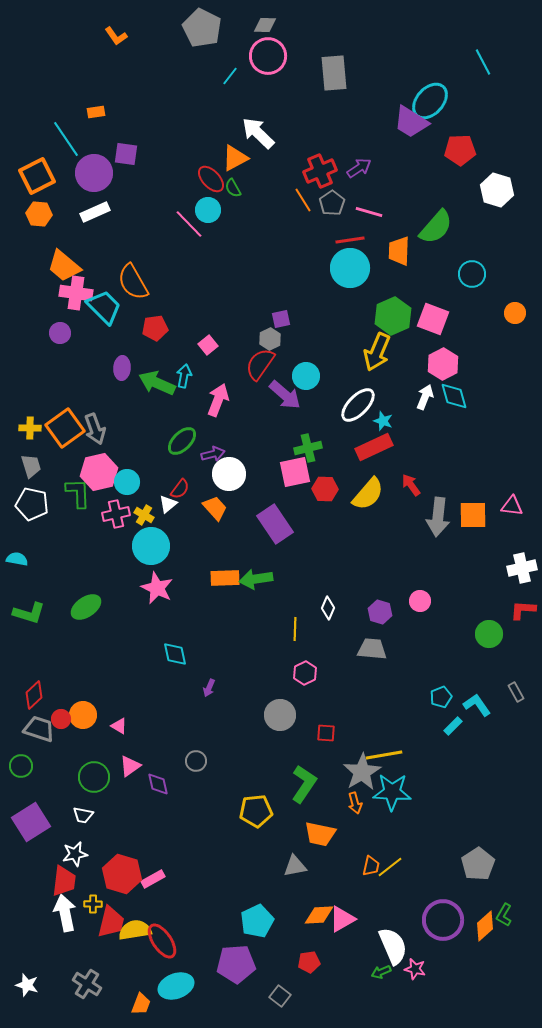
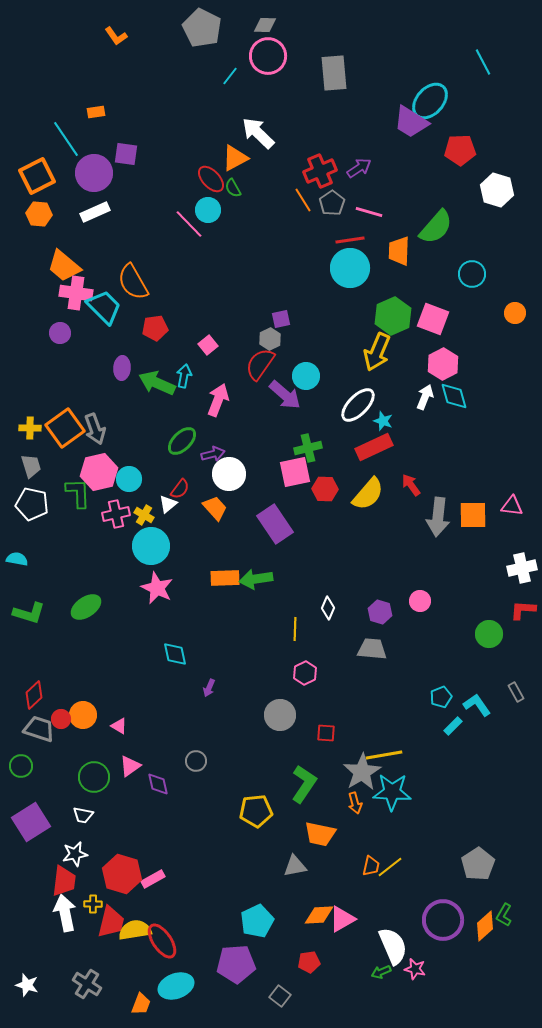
cyan circle at (127, 482): moved 2 px right, 3 px up
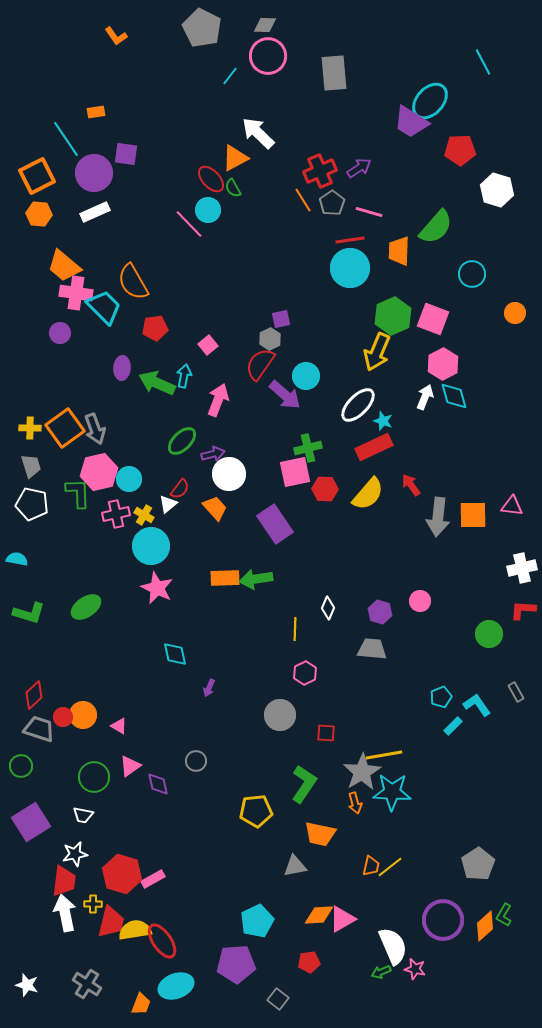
red circle at (61, 719): moved 2 px right, 2 px up
gray square at (280, 996): moved 2 px left, 3 px down
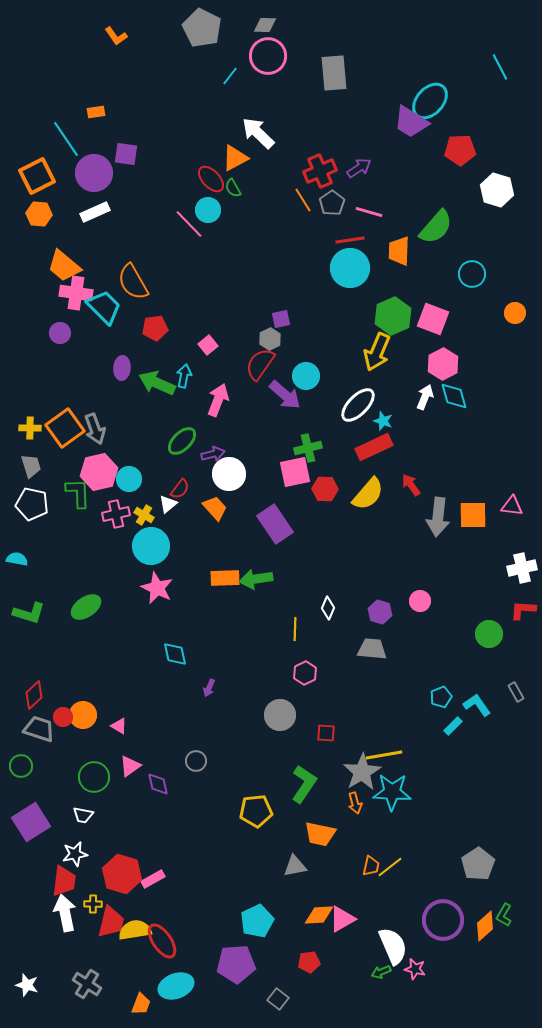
cyan line at (483, 62): moved 17 px right, 5 px down
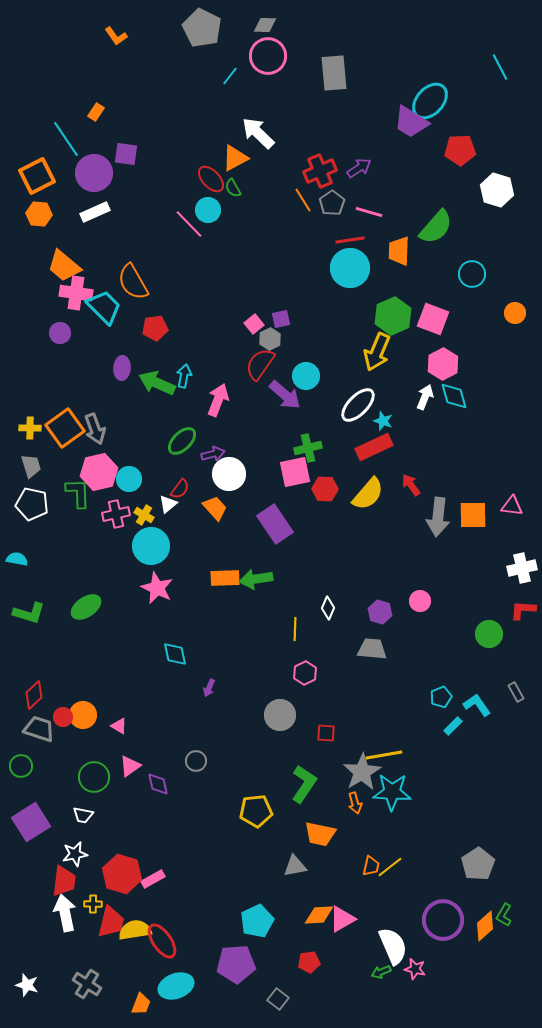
orange rectangle at (96, 112): rotated 48 degrees counterclockwise
pink square at (208, 345): moved 46 px right, 21 px up
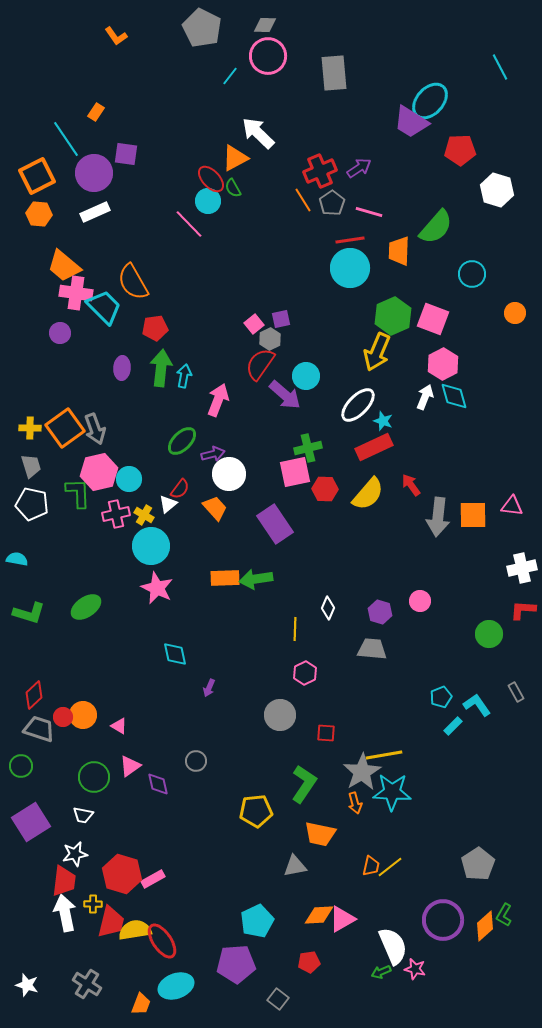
cyan circle at (208, 210): moved 9 px up
green arrow at (157, 383): moved 4 px right, 15 px up; rotated 72 degrees clockwise
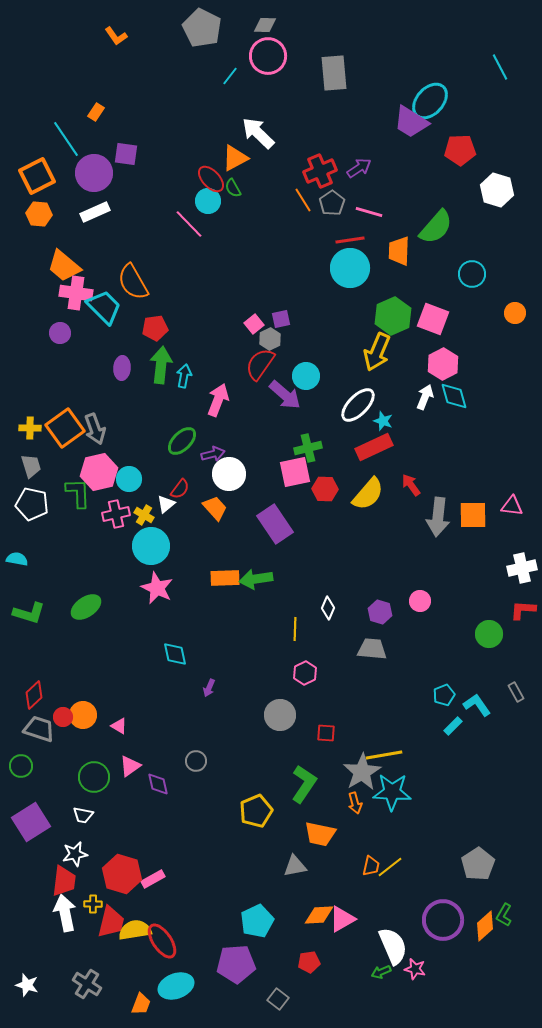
green arrow at (161, 368): moved 3 px up
white triangle at (168, 504): moved 2 px left
cyan pentagon at (441, 697): moved 3 px right, 2 px up
yellow pentagon at (256, 811): rotated 16 degrees counterclockwise
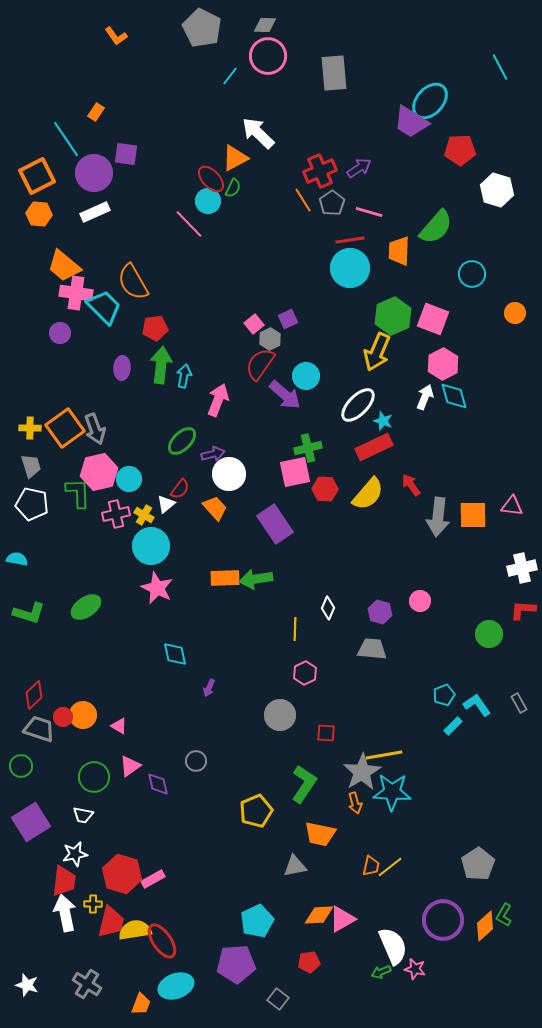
green semicircle at (233, 188): rotated 126 degrees counterclockwise
purple square at (281, 319): moved 7 px right; rotated 12 degrees counterclockwise
gray rectangle at (516, 692): moved 3 px right, 11 px down
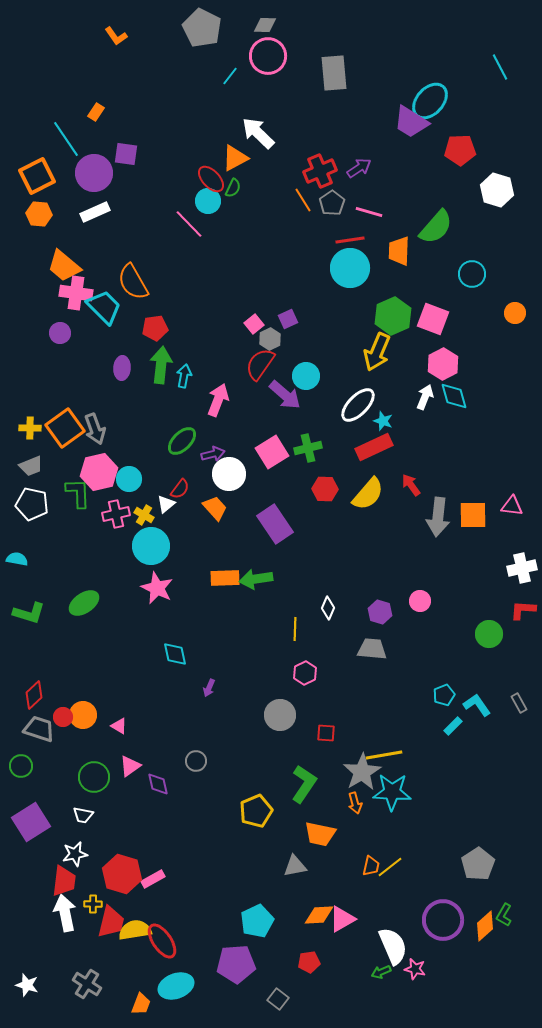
gray trapezoid at (31, 466): rotated 85 degrees clockwise
pink square at (295, 472): moved 23 px left, 20 px up; rotated 20 degrees counterclockwise
green ellipse at (86, 607): moved 2 px left, 4 px up
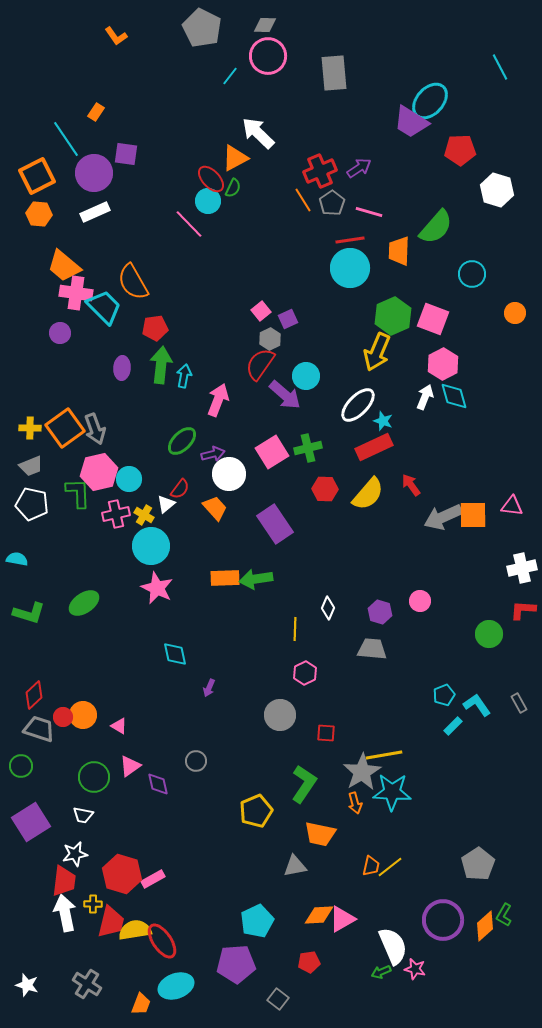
pink square at (254, 324): moved 7 px right, 13 px up
gray arrow at (438, 517): moved 5 px right; rotated 60 degrees clockwise
